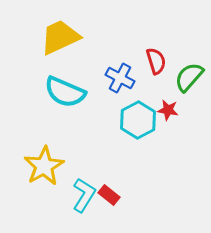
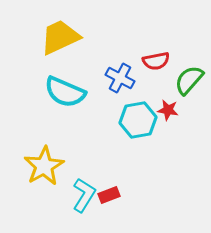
red semicircle: rotated 96 degrees clockwise
green semicircle: moved 3 px down
cyan hexagon: rotated 18 degrees clockwise
red rectangle: rotated 60 degrees counterclockwise
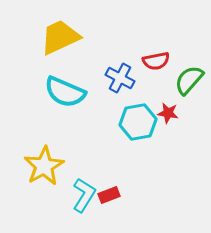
red star: moved 3 px down
cyan hexagon: moved 2 px down
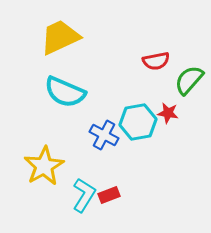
blue cross: moved 16 px left, 57 px down
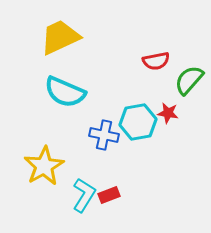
blue cross: rotated 16 degrees counterclockwise
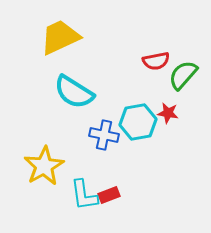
green semicircle: moved 6 px left, 5 px up
cyan semicircle: moved 9 px right; rotated 9 degrees clockwise
cyan L-shape: rotated 140 degrees clockwise
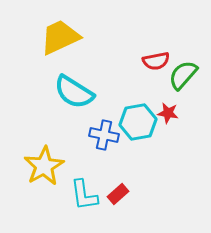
red rectangle: moved 9 px right, 1 px up; rotated 20 degrees counterclockwise
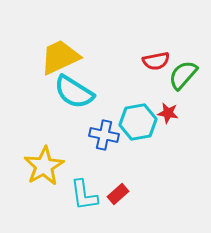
yellow trapezoid: moved 20 px down
